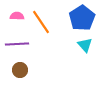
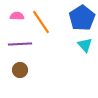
purple line: moved 3 px right
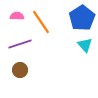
purple line: rotated 15 degrees counterclockwise
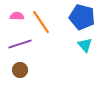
blue pentagon: moved 1 px up; rotated 25 degrees counterclockwise
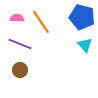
pink semicircle: moved 2 px down
purple line: rotated 40 degrees clockwise
